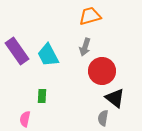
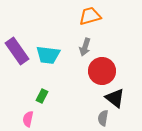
cyan trapezoid: rotated 55 degrees counterclockwise
green rectangle: rotated 24 degrees clockwise
pink semicircle: moved 3 px right
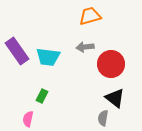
gray arrow: rotated 66 degrees clockwise
cyan trapezoid: moved 2 px down
red circle: moved 9 px right, 7 px up
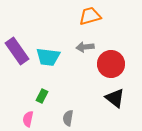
gray semicircle: moved 35 px left
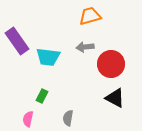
purple rectangle: moved 10 px up
black triangle: rotated 10 degrees counterclockwise
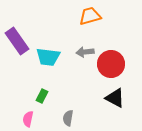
gray arrow: moved 5 px down
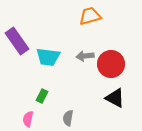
gray arrow: moved 4 px down
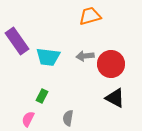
pink semicircle: rotated 14 degrees clockwise
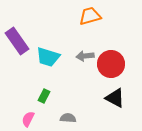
cyan trapezoid: rotated 10 degrees clockwise
green rectangle: moved 2 px right
gray semicircle: rotated 84 degrees clockwise
